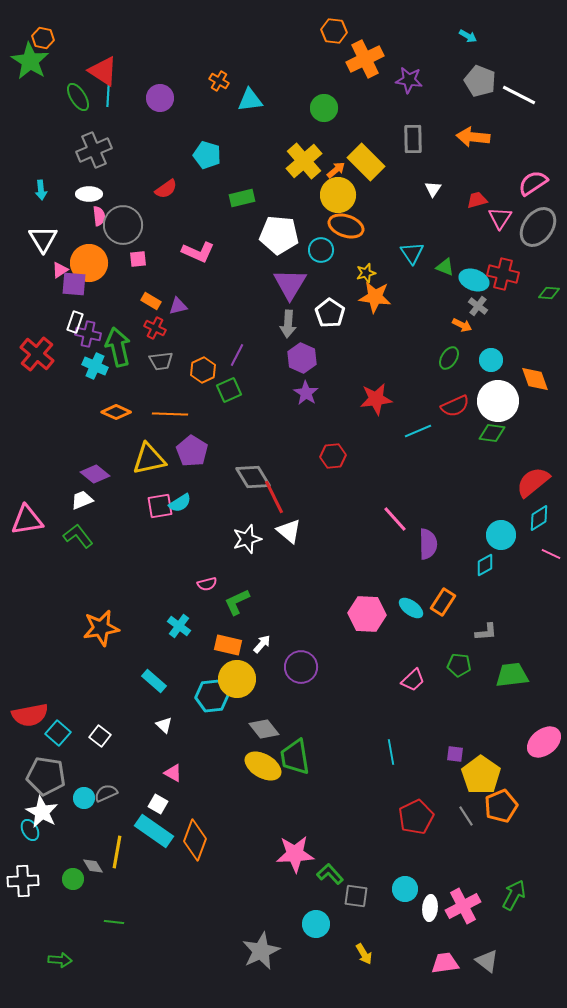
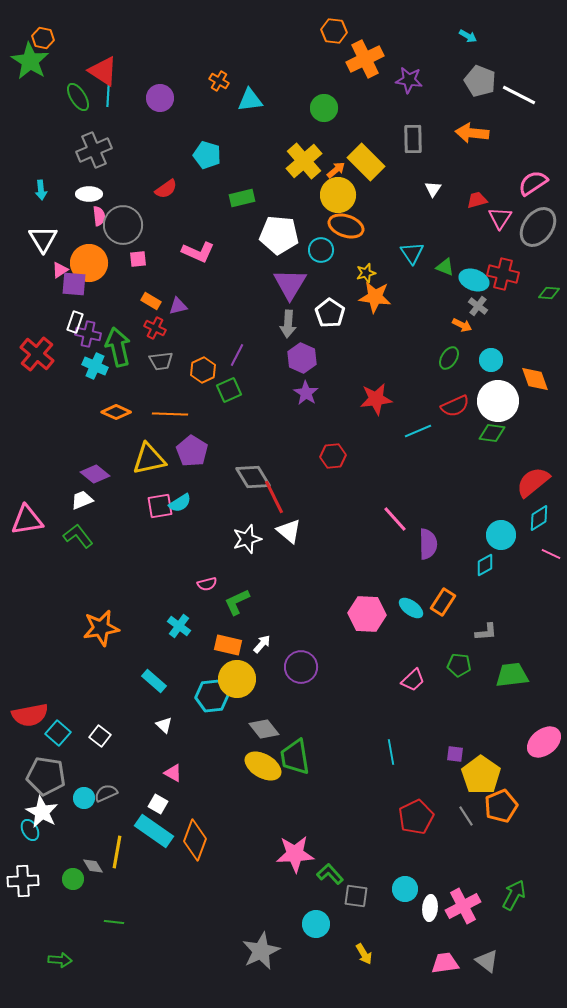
orange arrow at (473, 137): moved 1 px left, 4 px up
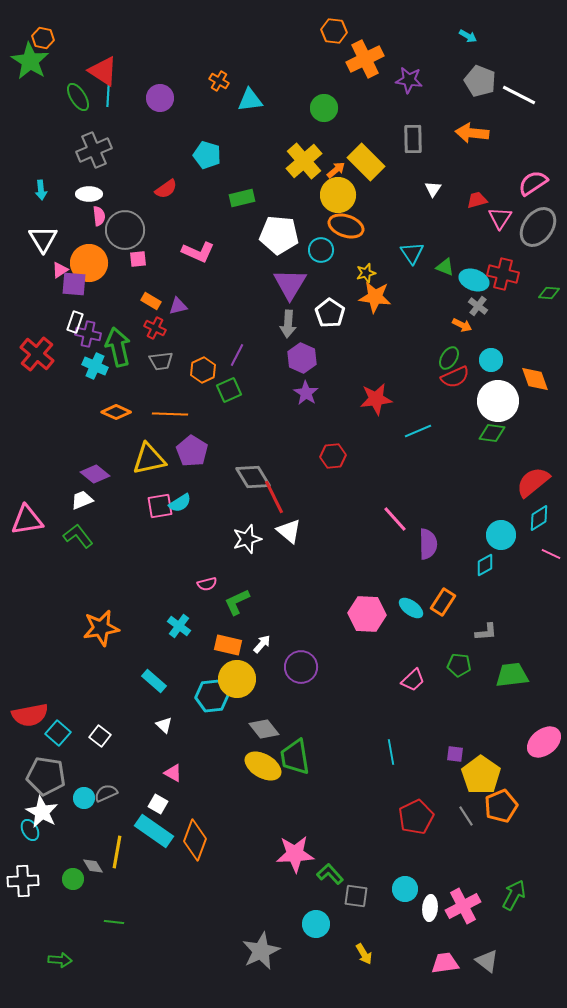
gray circle at (123, 225): moved 2 px right, 5 px down
red semicircle at (455, 406): moved 29 px up
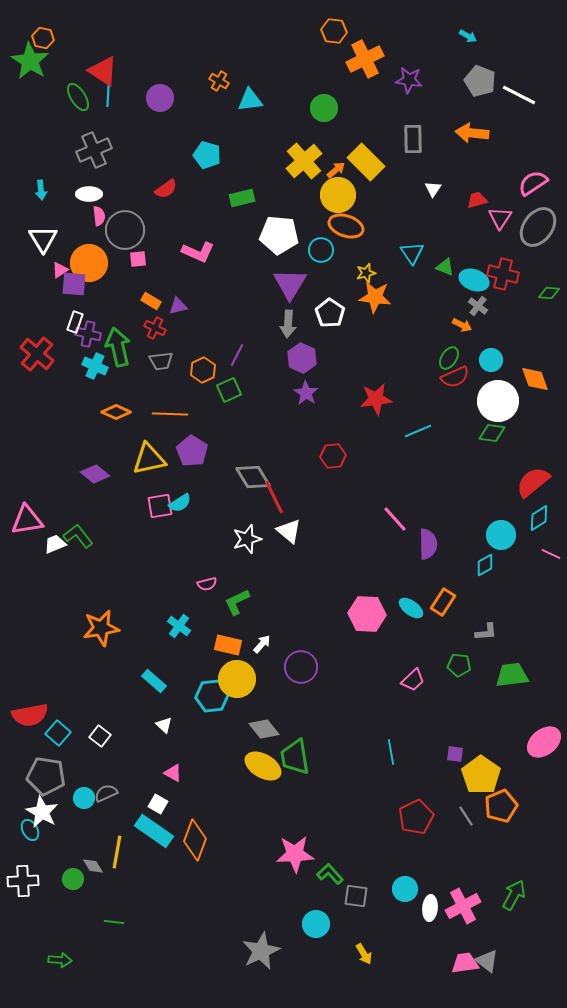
white trapezoid at (82, 500): moved 27 px left, 44 px down
pink trapezoid at (445, 963): moved 20 px right
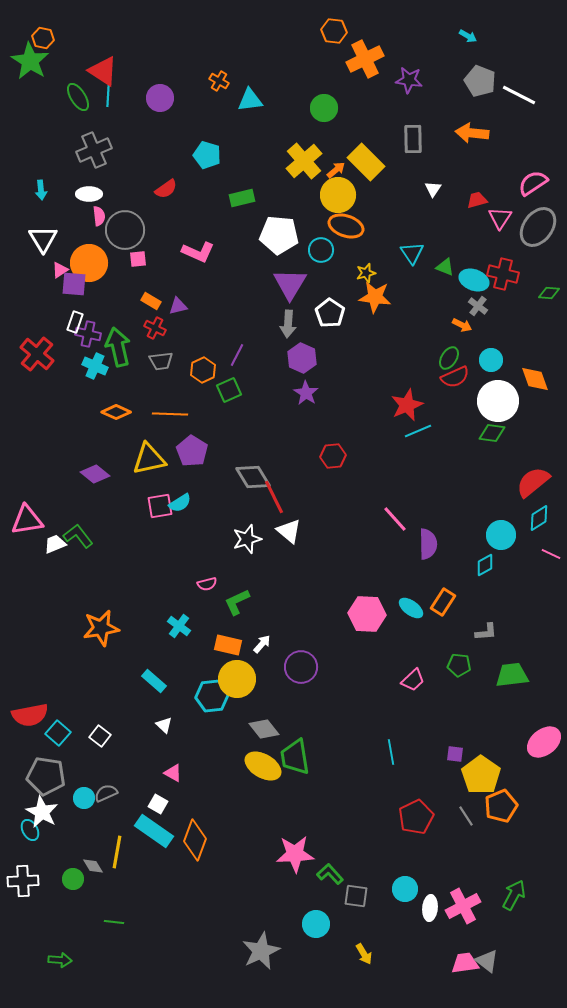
red star at (376, 399): moved 31 px right, 6 px down; rotated 16 degrees counterclockwise
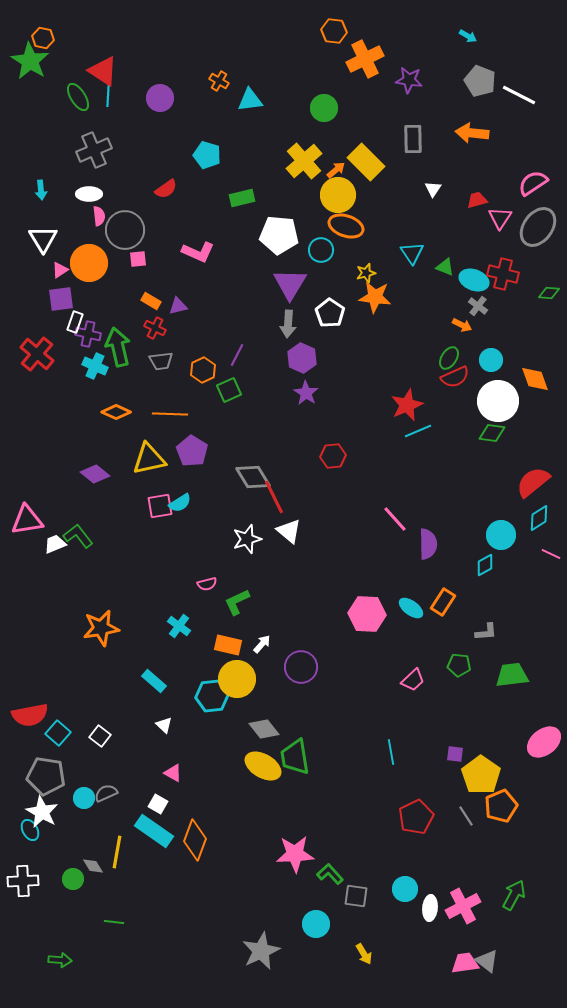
purple square at (74, 284): moved 13 px left, 15 px down; rotated 12 degrees counterclockwise
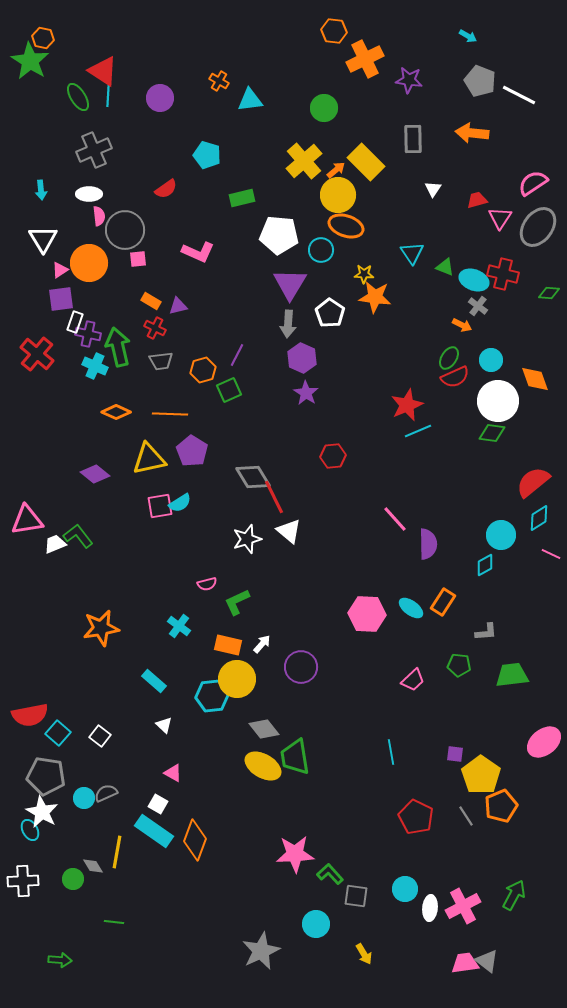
yellow star at (366, 273): moved 2 px left, 1 px down; rotated 18 degrees clockwise
orange hexagon at (203, 370): rotated 10 degrees clockwise
red pentagon at (416, 817): rotated 20 degrees counterclockwise
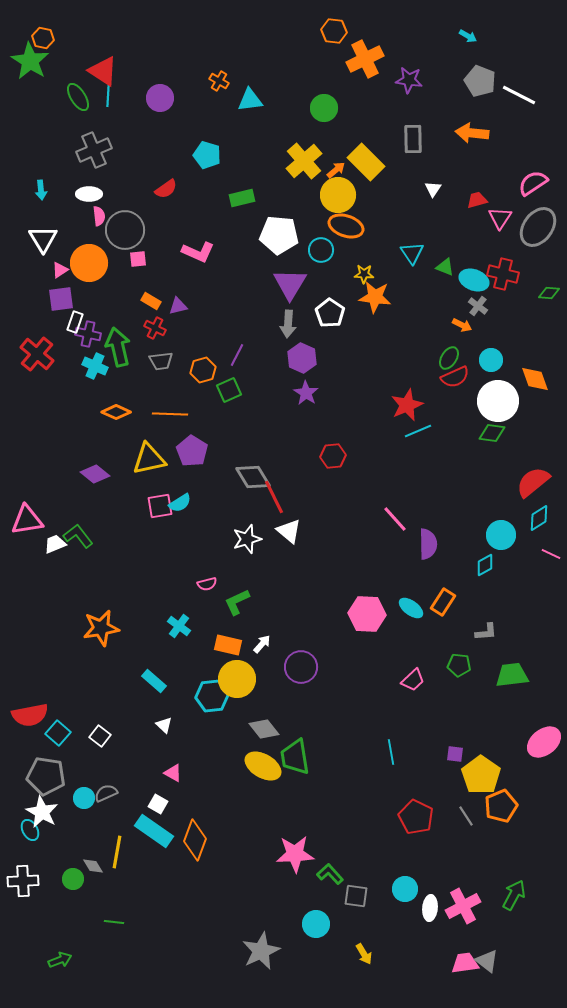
green arrow at (60, 960): rotated 25 degrees counterclockwise
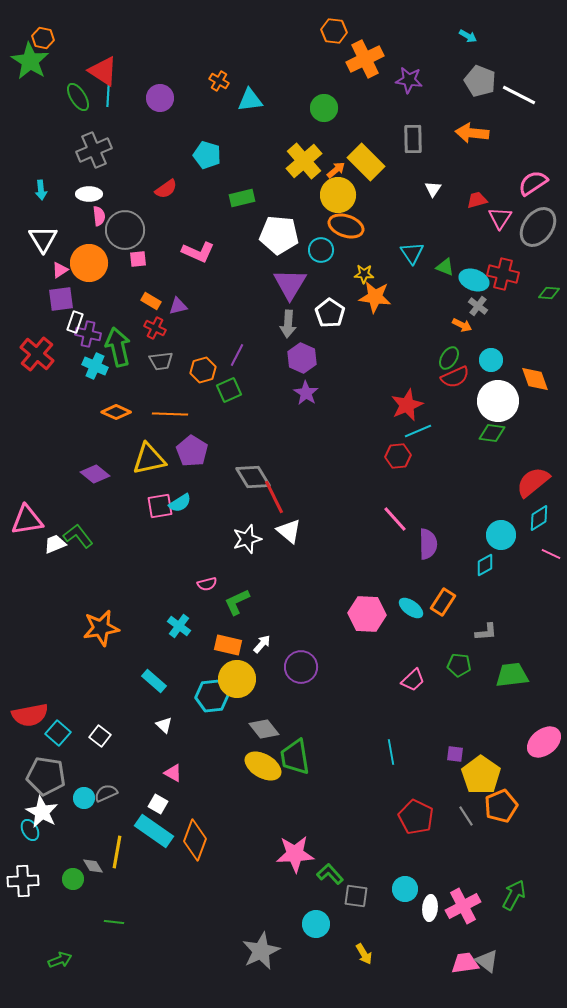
red hexagon at (333, 456): moved 65 px right
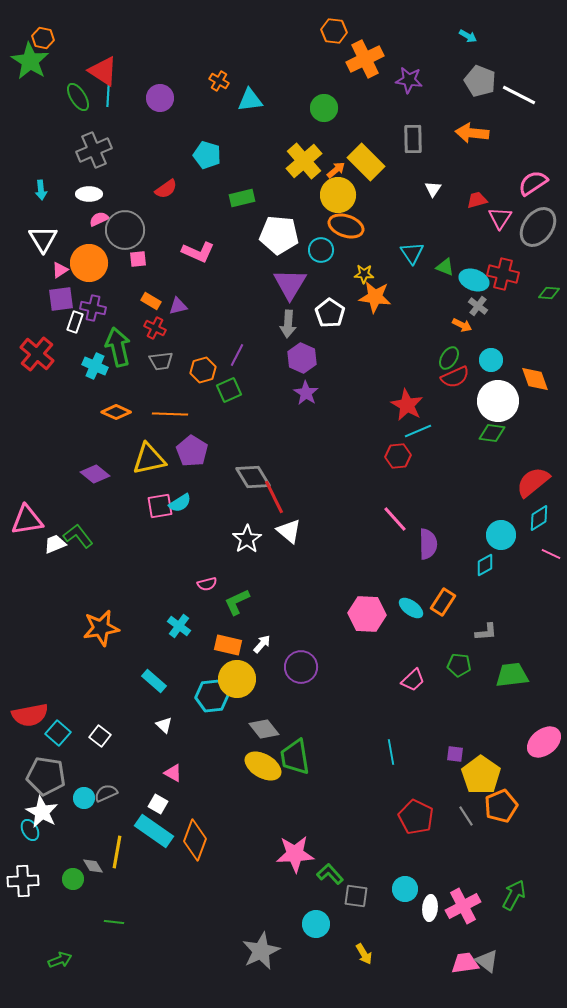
pink semicircle at (99, 216): moved 3 px down; rotated 108 degrees counterclockwise
purple cross at (88, 334): moved 5 px right, 26 px up
red star at (407, 405): rotated 20 degrees counterclockwise
white star at (247, 539): rotated 16 degrees counterclockwise
